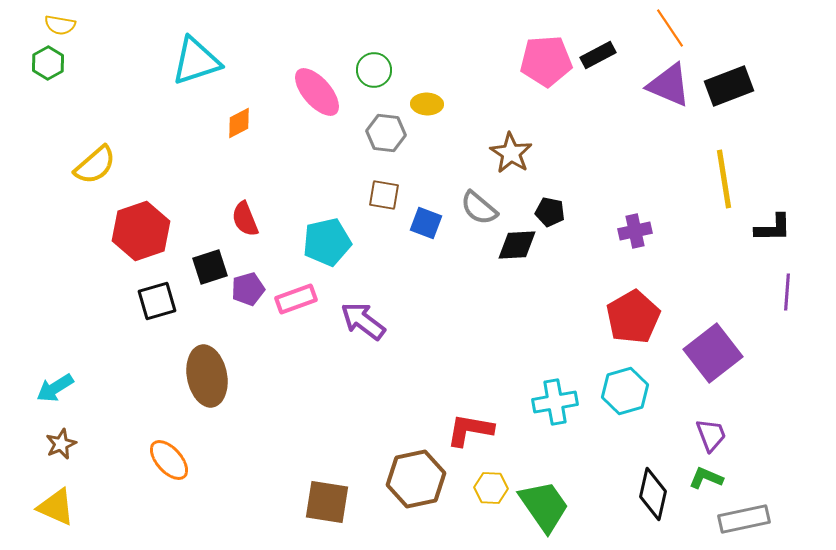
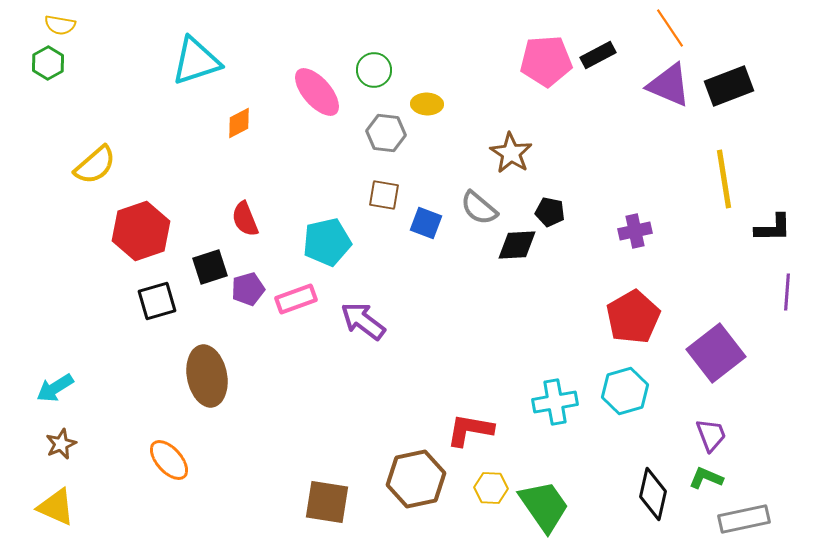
purple square at (713, 353): moved 3 px right
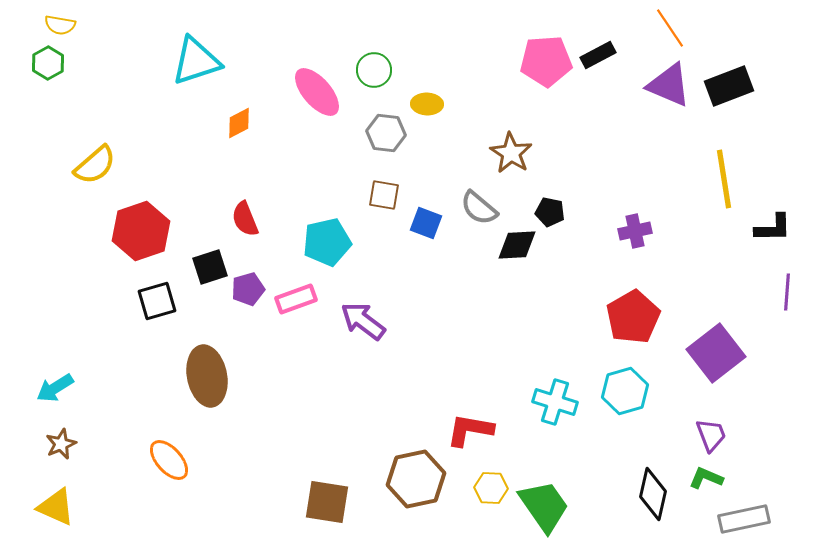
cyan cross at (555, 402): rotated 27 degrees clockwise
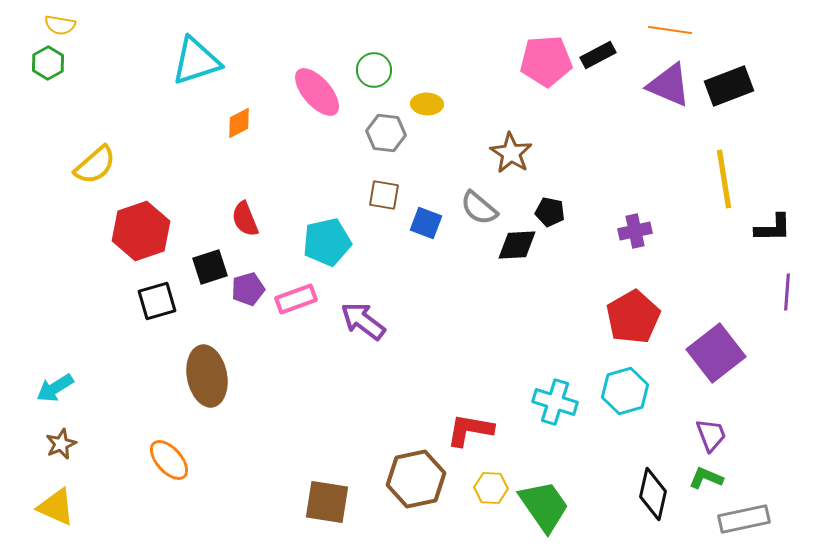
orange line at (670, 28): moved 2 px down; rotated 48 degrees counterclockwise
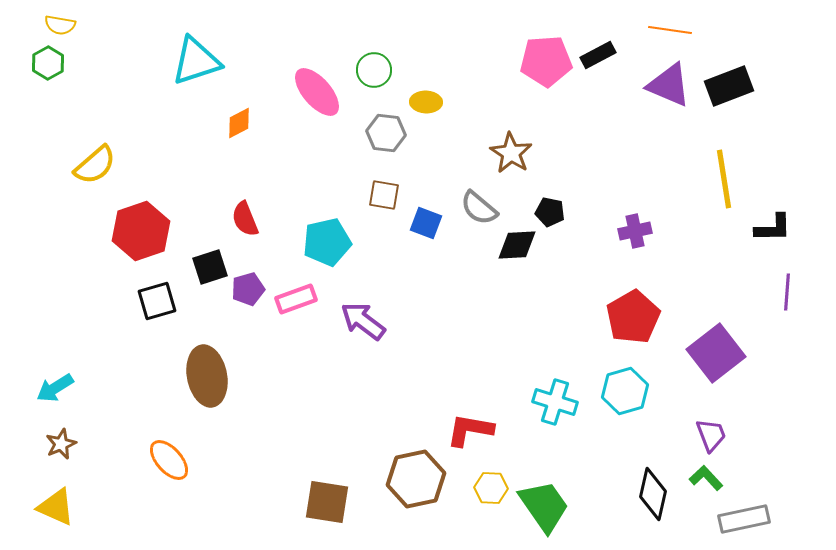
yellow ellipse at (427, 104): moved 1 px left, 2 px up
green L-shape at (706, 478): rotated 24 degrees clockwise
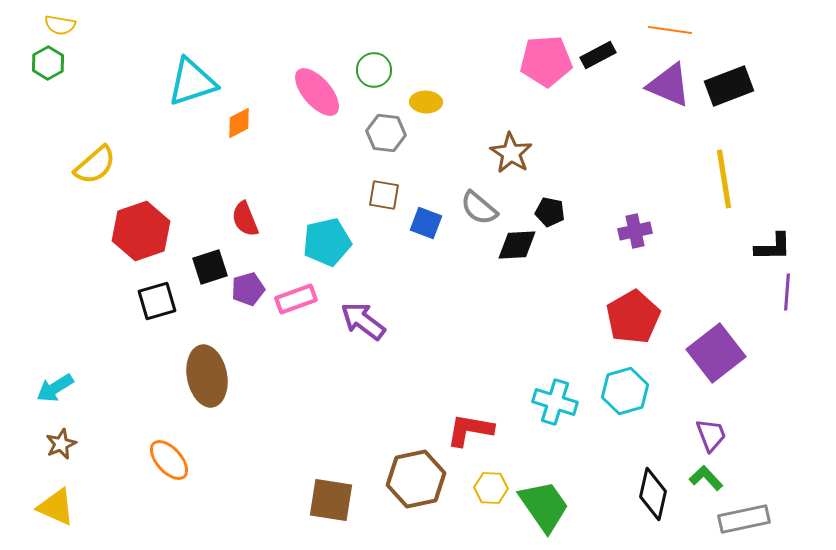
cyan triangle at (196, 61): moved 4 px left, 21 px down
black L-shape at (773, 228): moved 19 px down
brown square at (327, 502): moved 4 px right, 2 px up
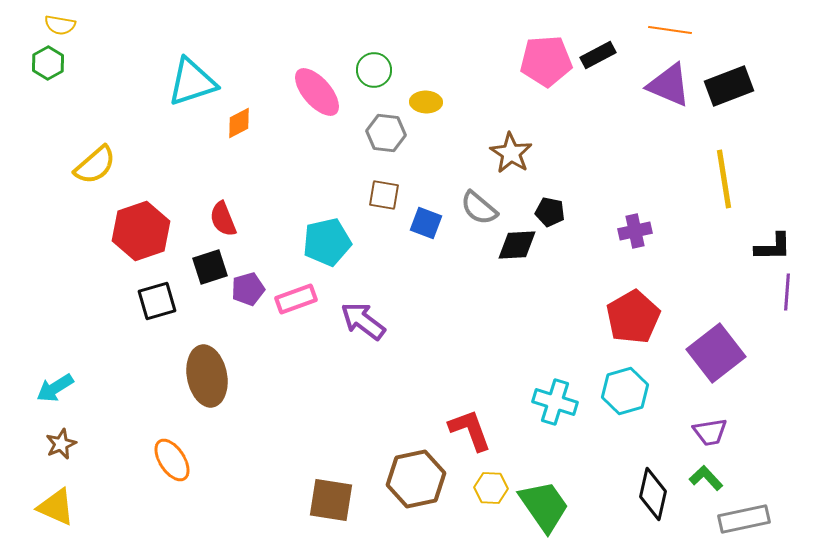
red semicircle at (245, 219): moved 22 px left
red L-shape at (470, 430): rotated 60 degrees clockwise
purple trapezoid at (711, 435): moved 1 px left, 3 px up; rotated 102 degrees clockwise
orange ellipse at (169, 460): moved 3 px right; rotated 9 degrees clockwise
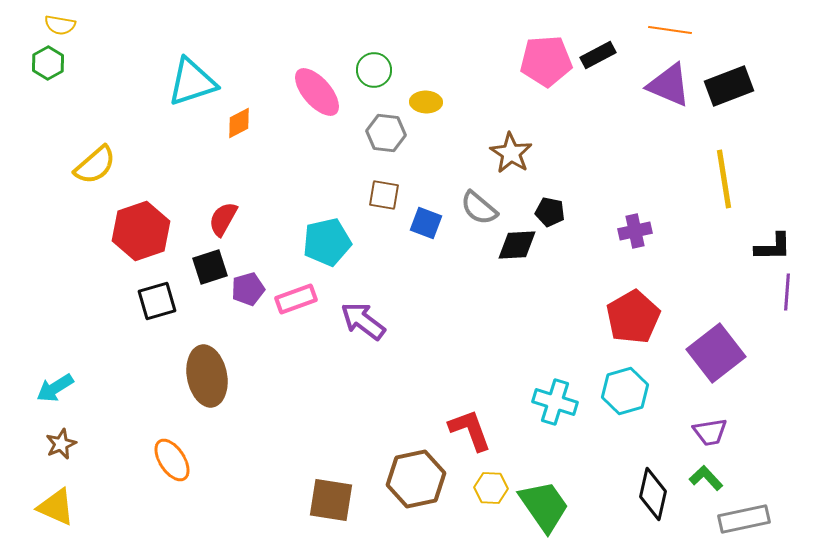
red semicircle at (223, 219): rotated 51 degrees clockwise
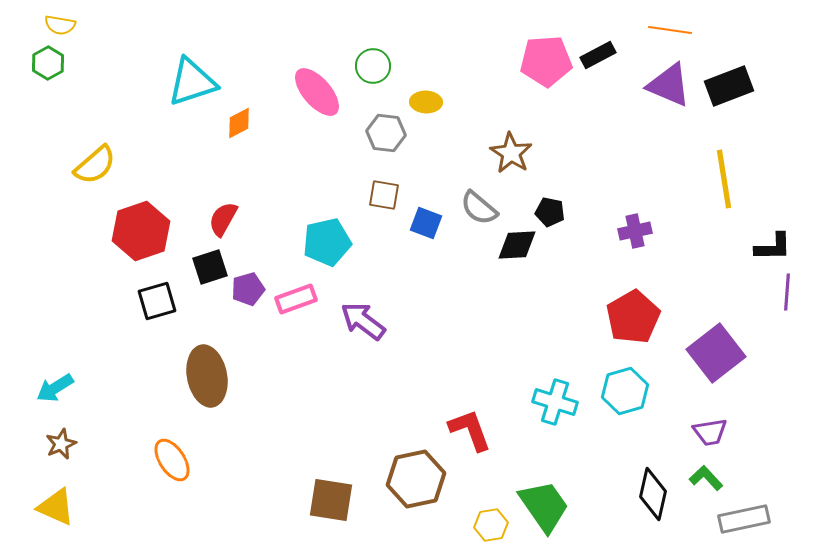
green circle at (374, 70): moved 1 px left, 4 px up
yellow hexagon at (491, 488): moved 37 px down; rotated 12 degrees counterclockwise
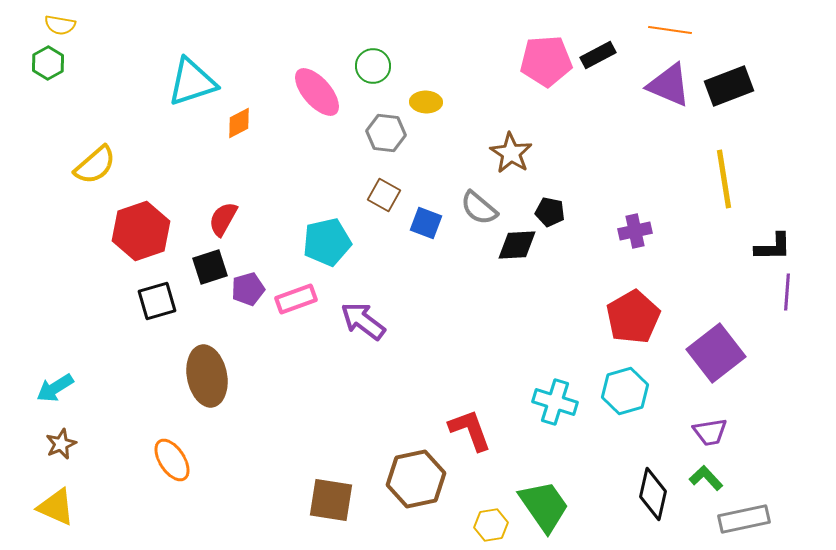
brown square at (384, 195): rotated 20 degrees clockwise
